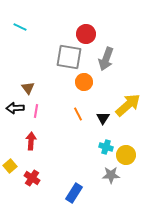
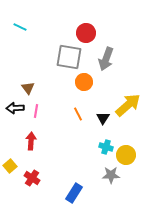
red circle: moved 1 px up
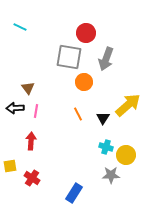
yellow square: rotated 32 degrees clockwise
